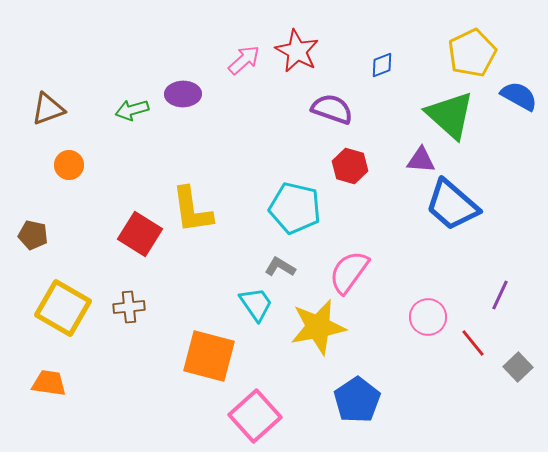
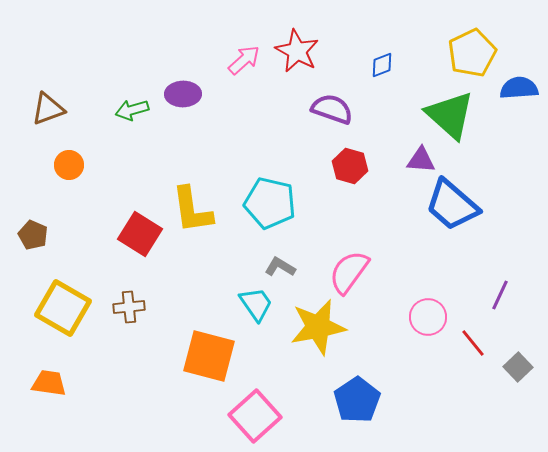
blue semicircle: moved 8 px up; rotated 33 degrees counterclockwise
cyan pentagon: moved 25 px left, 5 px up
brown pentagon: rotated 12 degrees clockwise
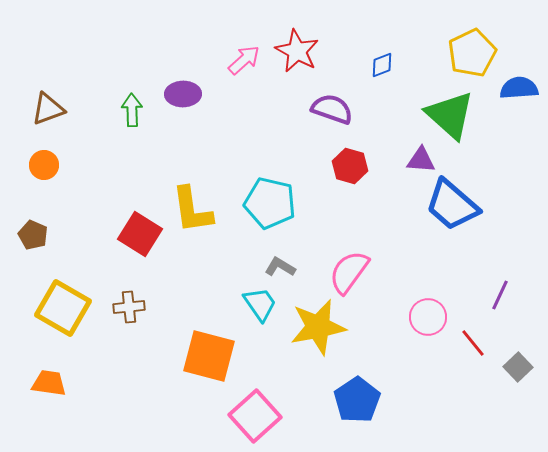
green arrow: rotated 104 degrees clockwise
orange circle: moved 25 px left
cyan trapezoid: moved 4 px right
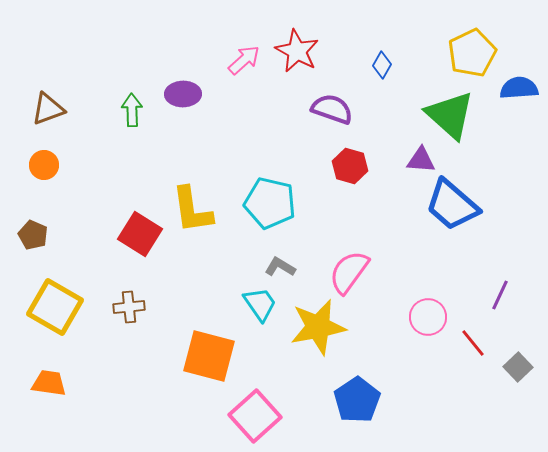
blue diamond: rotated 40 degrees counterclockwise
yellow square: moved 8 px left, 1 px up
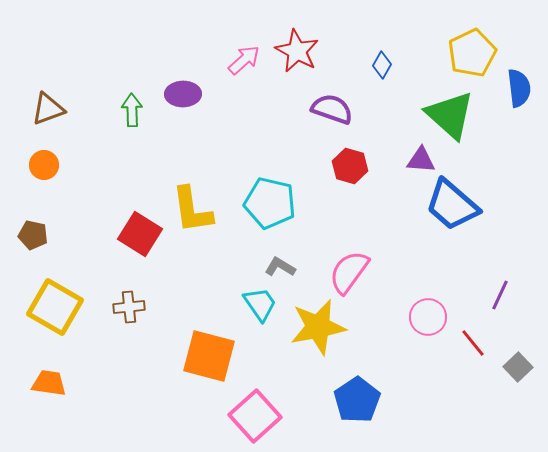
blue semicircle: rotated 87 degrees clockwise
brown pentagon: rotated 12 degrees counterclockwise
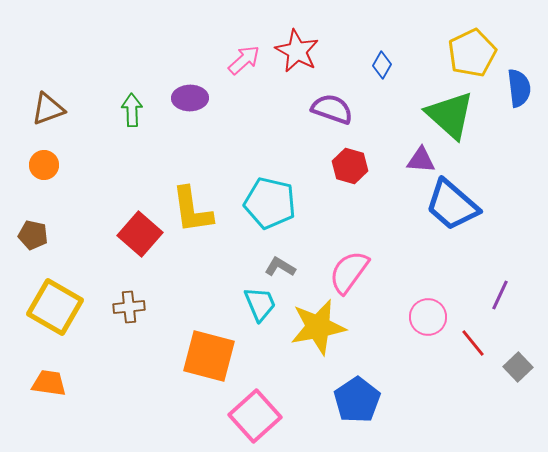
purple ellipse: moved 7 px right, 4 px down
red square: rotated 9 degrees clockwise
cyan trapezoid: rotated 12 degrees clockwise
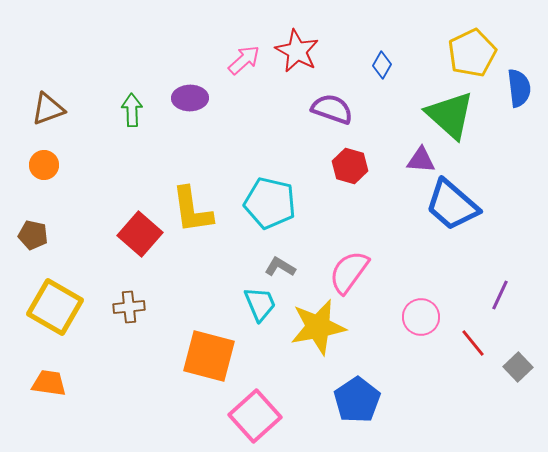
pink circle: moved 7 px left
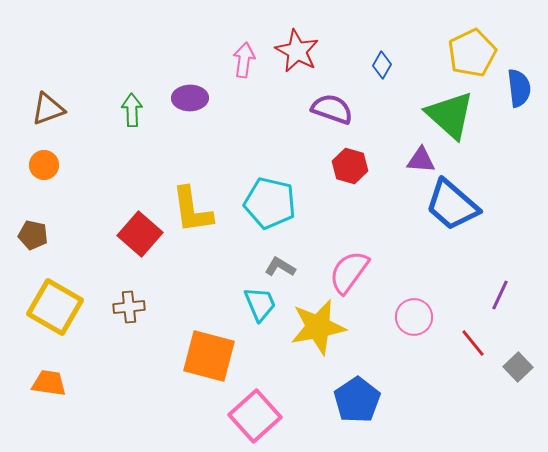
pink arrow: rotated 40 degrees counterclockwise
pink circle: moved 7 px left
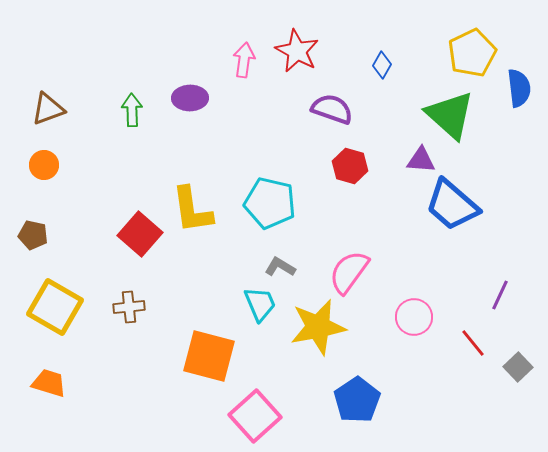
orange trapezoid: rotated 9 degrees clockwise
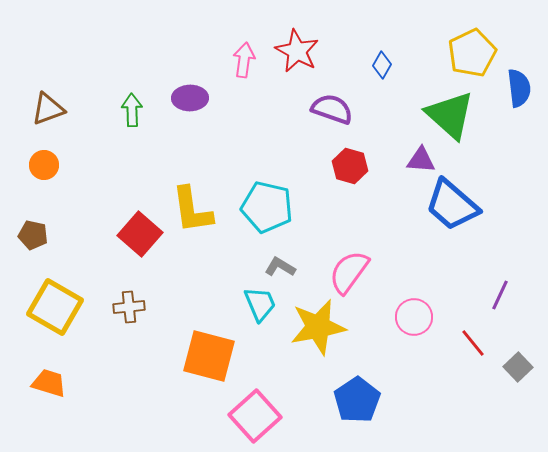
cyan pentagon: moved 3 px left, 4 px down
